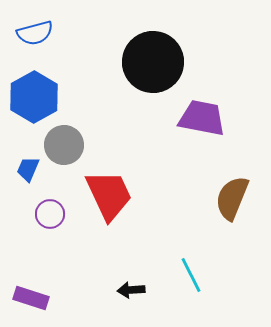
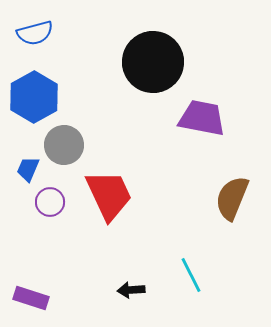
purple circle: moved 12 px up
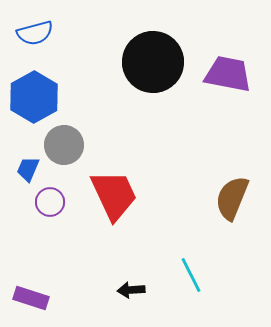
purple trapezoid: moved 26 px right, 44 px up
red trapezoid: moved 5 px right
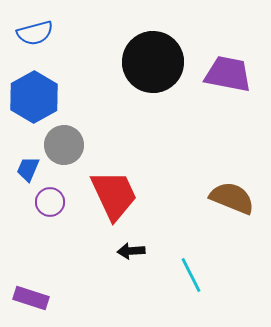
brown semicircle: rotated 90 degrees clockwise
black arrow: moved 39 px up
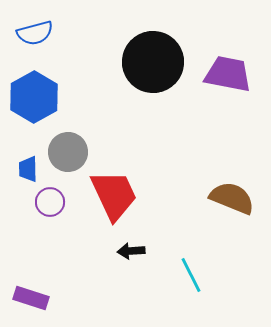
gray circle: moved 4 px right, 7 px down
blue trapezoid: rotated 24 degrees counterclockwise
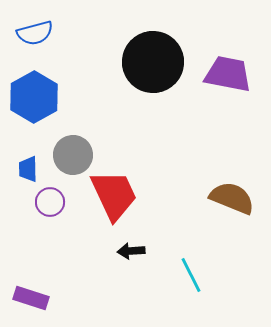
gray circle: moved 5 px right, 3 px down
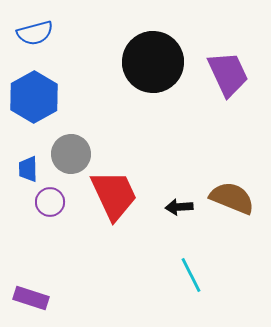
purple trapezoid: rotated 54 degrees clockwise
gray circle: moved 2 px left, 1 px up
black arrow: moved 48 px right, 44 px up
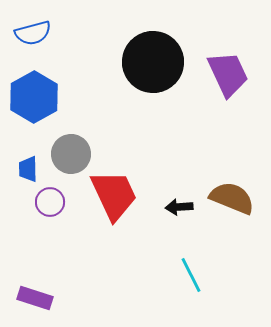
blue semicircle: moved 2 px left
purple rectangle: moved 4 px right
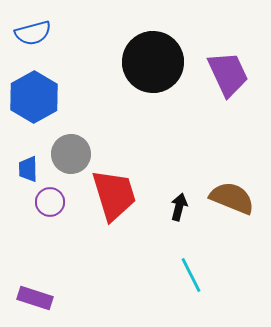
red trapezoid: rotated 8 degrees clockwise
black arrow: rotated 108 degrees clockwise
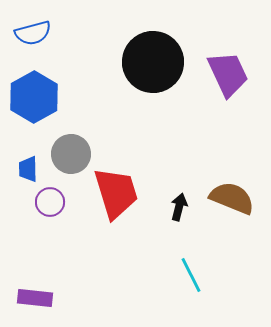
red trapezoid: moved 2 px right, 2 px up
purple rectangle: rotated 12 degrees counterclockwise
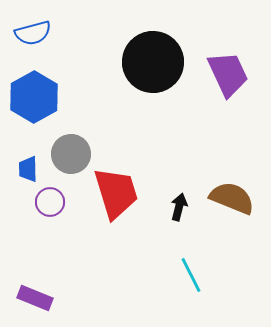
purple rectangle: rotated 16 degrees clockwise
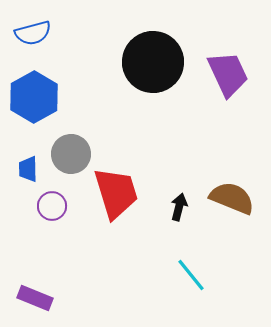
purple circle: moved 2 px right, 4 px down
cyan line: rotated 12 degrees counterclockwise
